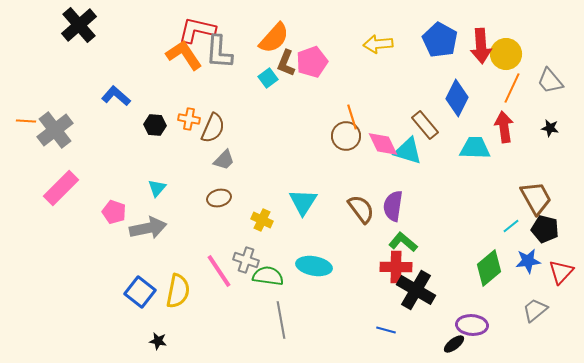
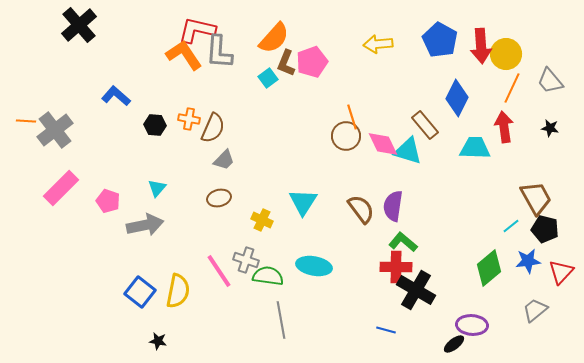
pink pentagon at (114, 212): moved 6 px left, 11 px up
gray arrow at (148, 228): moved 3 px left, 3 px up
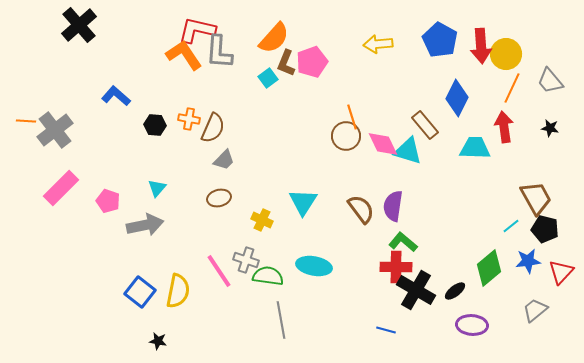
black ellipse at (454, 344): moved 1 px right, 53 px up
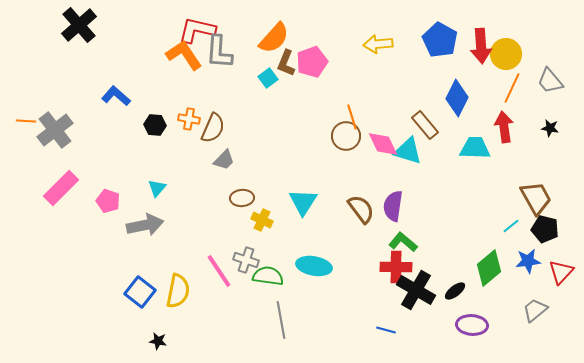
brown ellipse at (219, 198): moved 23 px right; rotated 10 degrees clockwise
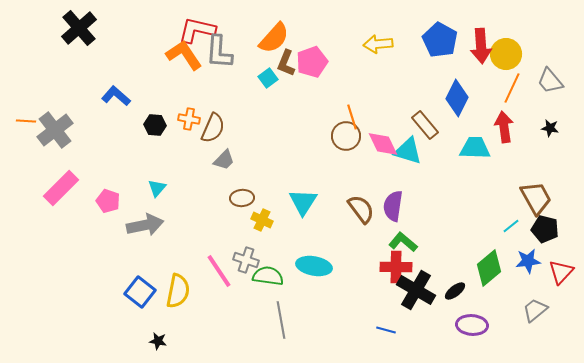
black cross at (79, 25): moved 3 px down
